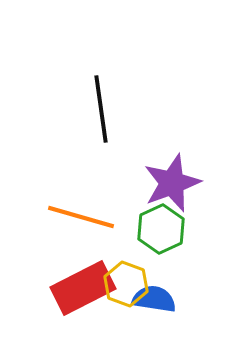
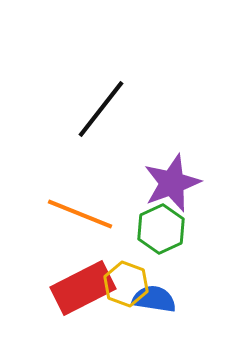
black line: rotated 46 degrees clockwise
orange line: moved 1 px left, 3 px up; rotated 6 degrees clockwise
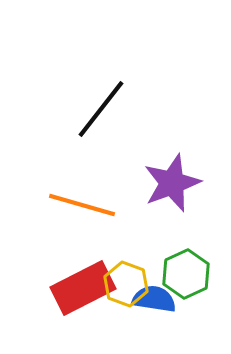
orange line: moved 2 px right, 9 px up; rotated 6 degrees counterclockwise
green hexagon: moved 25 px right, 45 px down
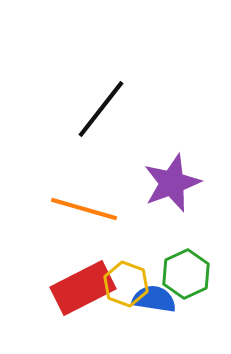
orange line: moved 2 px right, 4 px down
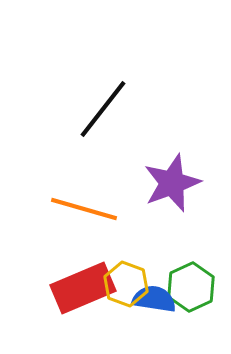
black line: moved 2 px right
green hexagon: moved 5 px right, 13 px down
red rectangle: rotated 4 degrees clockwise
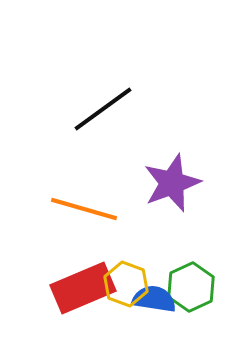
black line: rotated 16 degrees clockwise
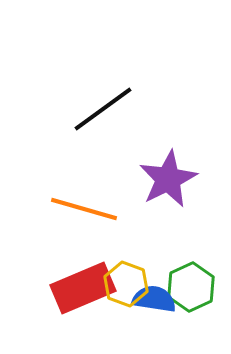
purple star: moved 4 px left, 4 px up; rotated 6 degrees counterclockwise
